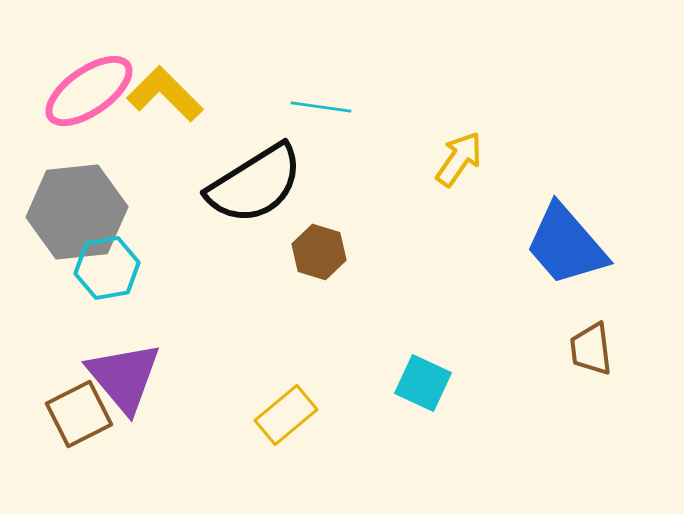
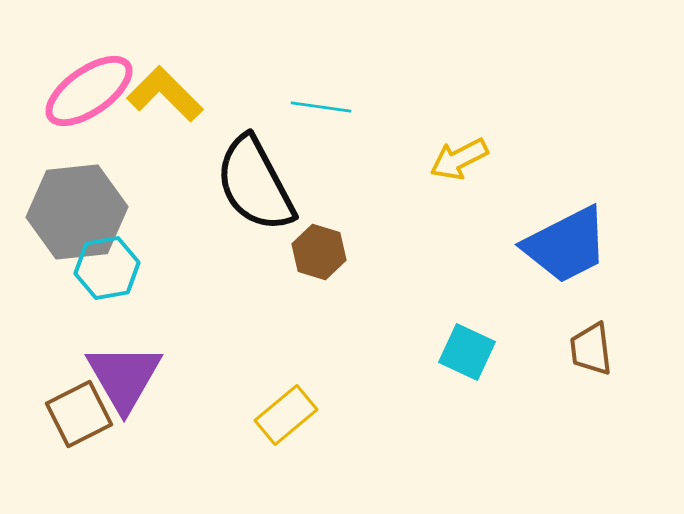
yellow arrow: rotated 152 degrees counterclockwise
black semicircle: rotated 94 degrees clockwise
blue trapezoid: rotated 76 degrees counterclockwise
purple triangle: rotated 10 degrees clockwise
cyan square: moved 44 px right, 31 px up
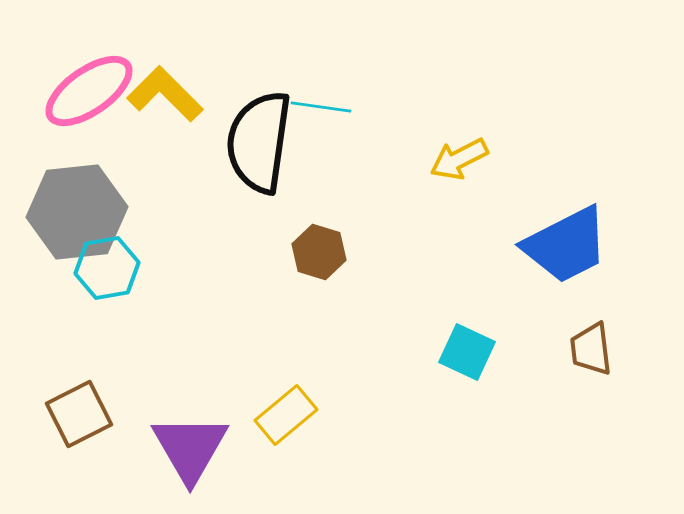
black semicircle: moved 4 px right, 42 px up; rotated 36 degrees clockwise
purple triangle: moved 66 px right, 71 px down
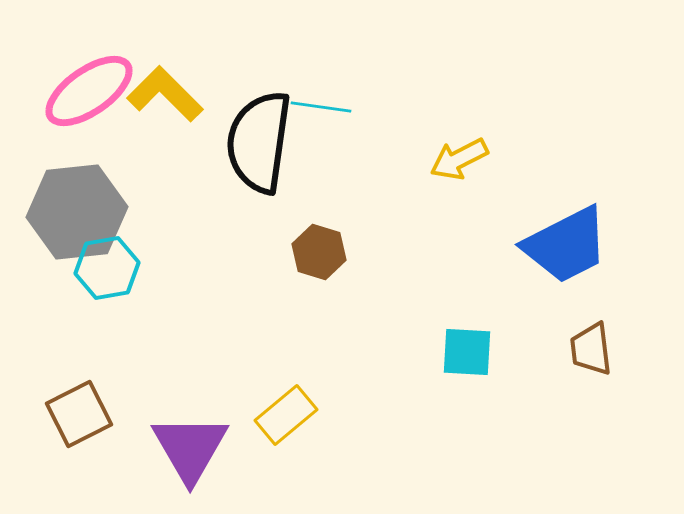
cyan square: rotated 22 degrees counterclockwise
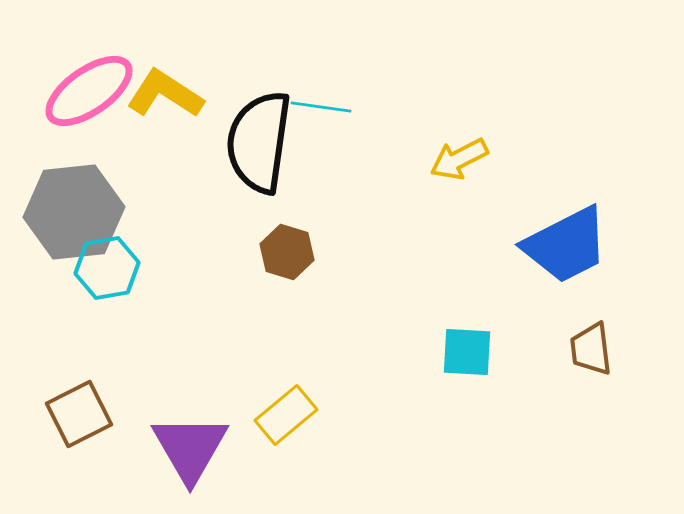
yellow L-shape: rotated 12 degrees counterclockwise
gray hexagon: moved 3 px left
brown hexagon: moved 32 px left
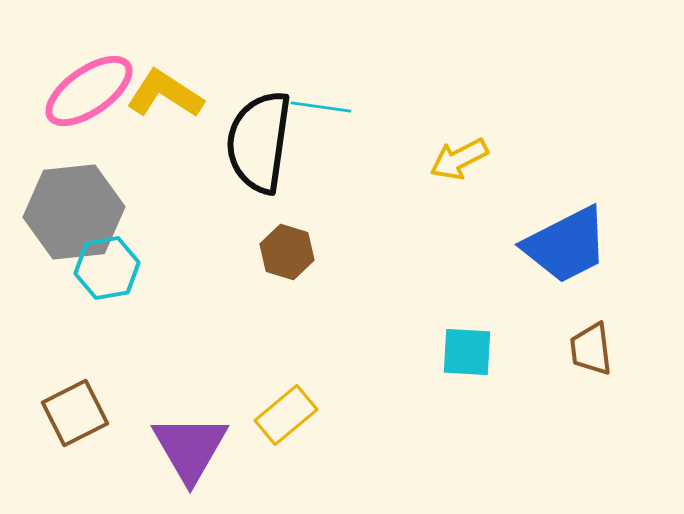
brown square: moved 4 px left, 1 px up
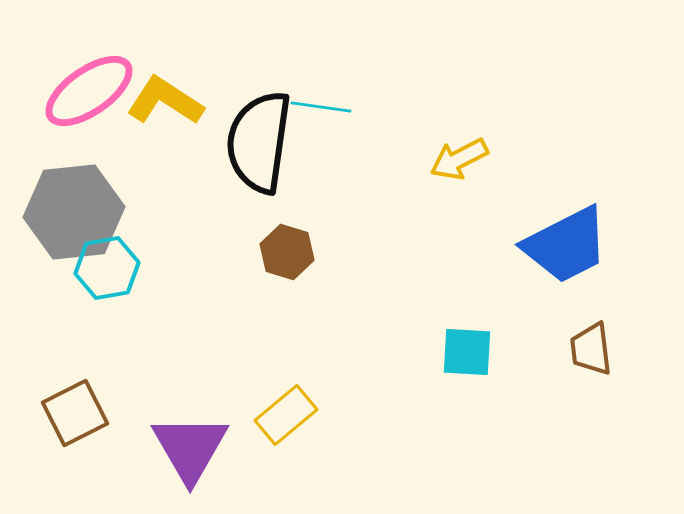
yellow L-shape: moved 7 px down
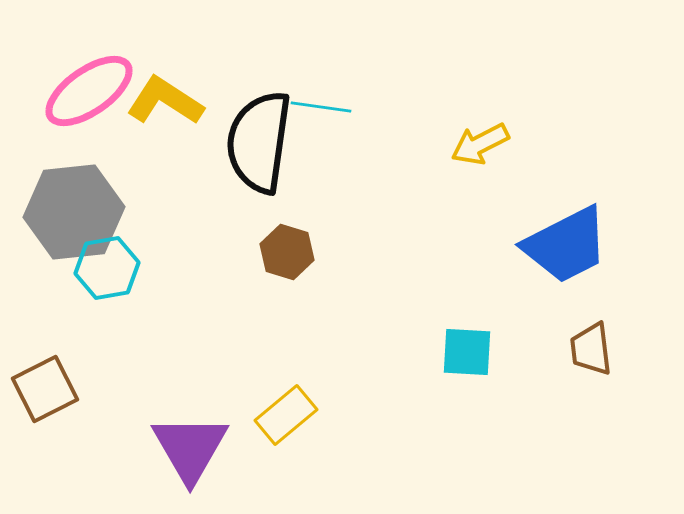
yellow arrow: moved 21 px right, 15 px up
brown square: moved 30 px left, 24 px up
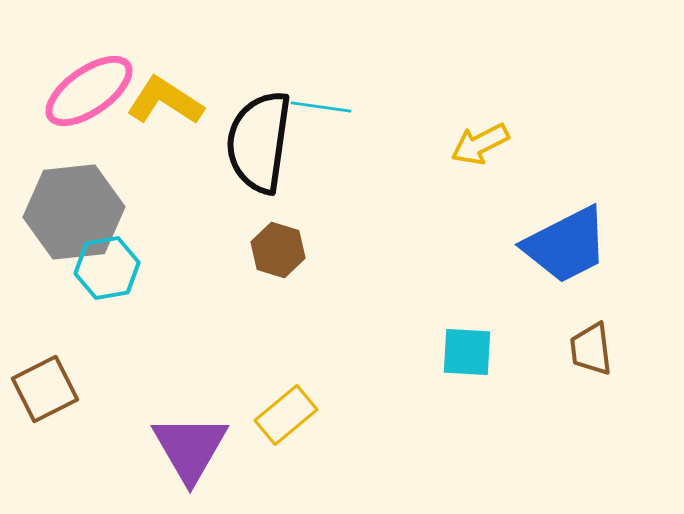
brown hexagon: moved 9 px left, 2 px up
